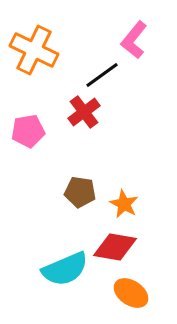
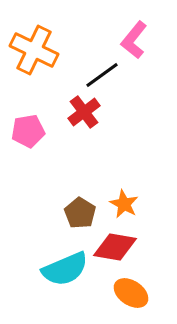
brown pentagon: moved 21 px down; rotated 24 degrees clockwise
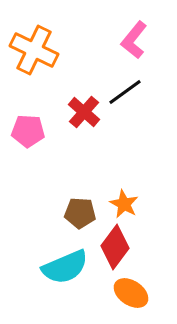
black line: moved 23 px right, 17 px down
red cross: rotated 12 degrees counterclockwise
pink pentagon: rotated 12 degrees clockwise
brown pentagon: rotated 28 degrees counterclockwise
red diamond: rotated 63 degrees counterclockwise
cyan semicircle: moved 2 px up
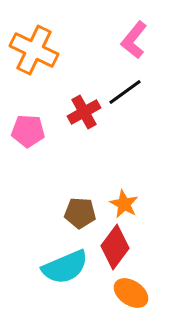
red cross: rotated 20 degrees clockwise
